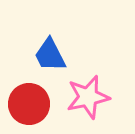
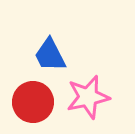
red circle: moved 4 px right, 2 px up
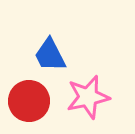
red circle: moved 4 px left, 1 px up
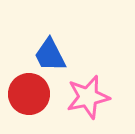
red circle: moved 7 px up
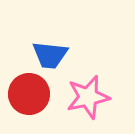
blue trapezoid: rotated 57 degrees counterclockwise
